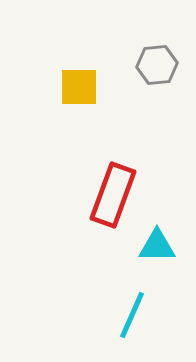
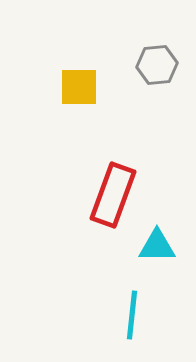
cyan line: rotated 18 degrees counterclockwise
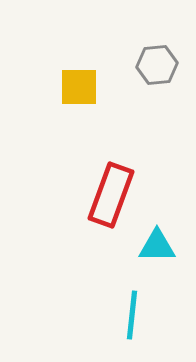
red rectangle: moved 2 px left
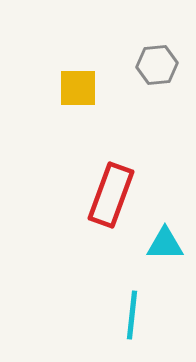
yellow square: moved 1 px left, 1 px down
cyan triangle: moved 8 px right, 2 px up
